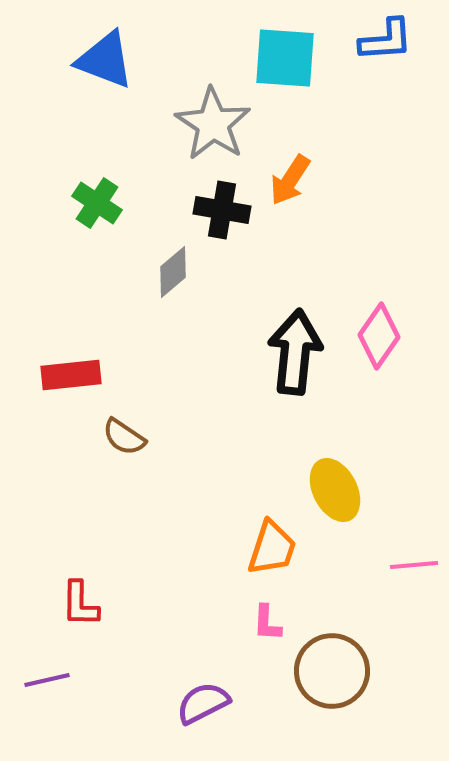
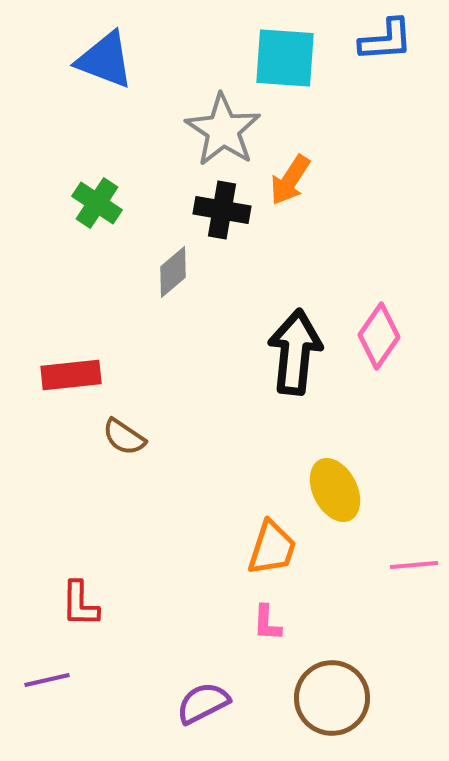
gray star: moved 10 px right, 6 px down
brown circle: moved 27 px down
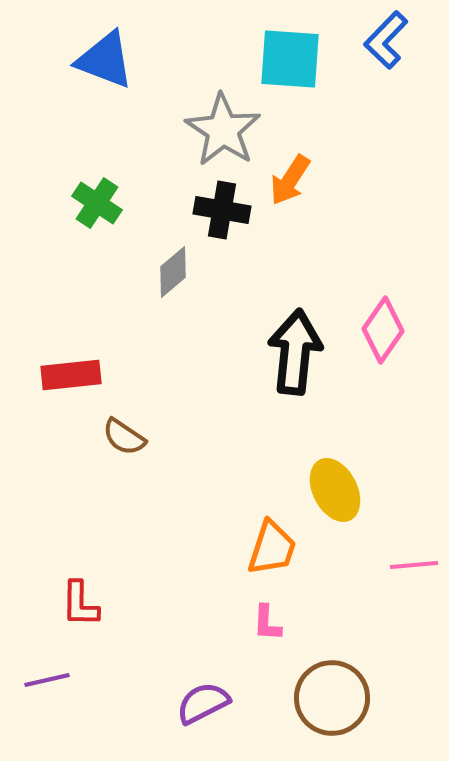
blue L-shape: rotated 138 degrees clockwise
cyan square: moved 5 px right, 1 px down
pink diamond: moved 4 px right, 6 px up
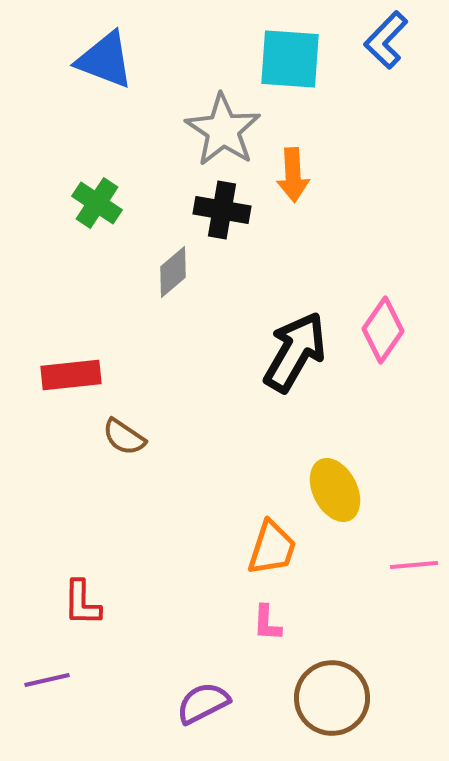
orange arrow: moved 3 px right, 5 px up; rotated 36 degrees counterclockwise
black arrow: rotated 24 degrees clockwise
red L-shape: moved 2 px right, 1 px up
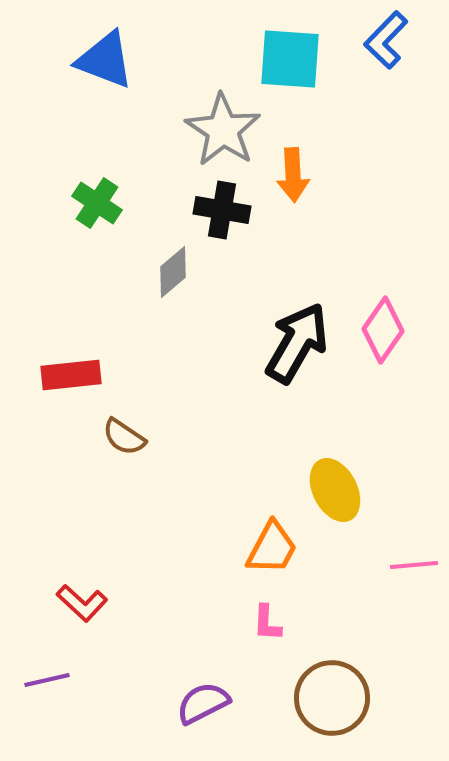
black arrow: moved 2 px right, 9 px up
orange trapezoid: rotated 10 degrees clockwise
red L-shape: rotated 48 degrees counterclockwise
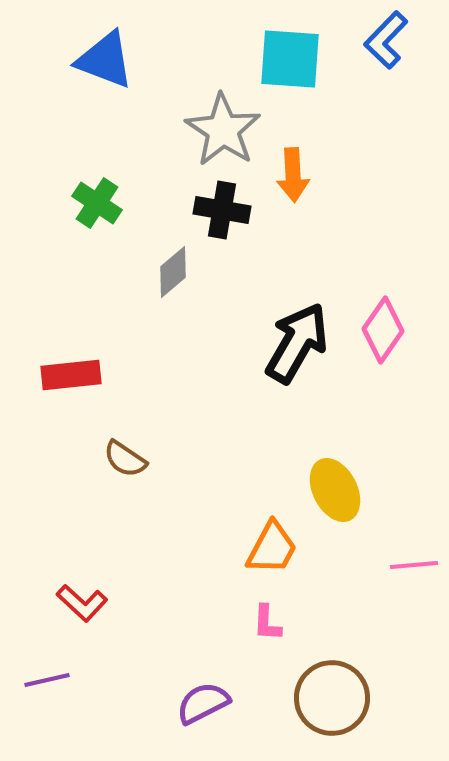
brown semicircle: moved 1 px right, 22 px down
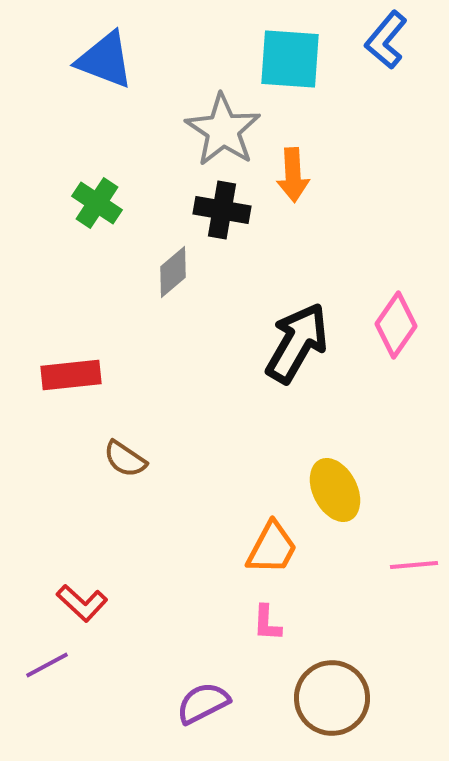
blue L-shape: rotated 4 degrees counterclockwise
pink diamond: moved 13 px right, 5 px up
purple line: moved 15 px up; rotated 15 degrees counterclockwise
